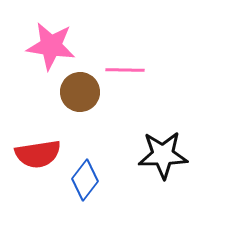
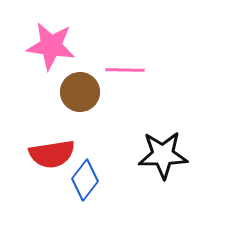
red semicircle: moved 14 px right
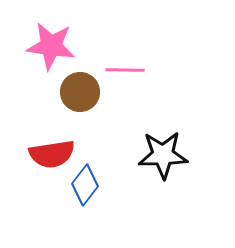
blue diamond: moved 5 px down
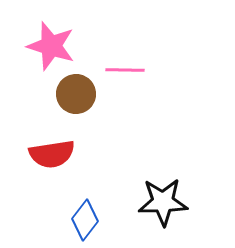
pink star: rotated 9 degrees clockwise
brown circle: moved 4 px left, 2 px down
black star: moved 47 px down
blue diamond: moved 35 px down
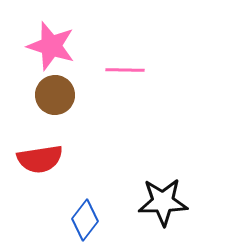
brown circle: moved 21 px left, 1 px down
red semicircle: moved 12 px left, 5 px down
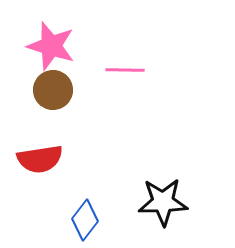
brown circle: moved 2 px left, 5 px up
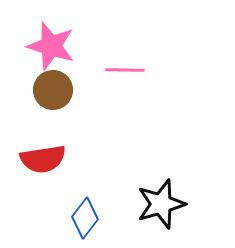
red semicircle: moved 3 px right
black star: moved 2 px left, 2 px down; rotated 15 degrees counterclockwise
blue diamond: moved 2 px up
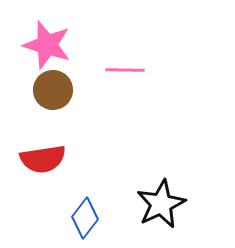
pink star: moved 4 px left, 1 px up
black star: rotated 9 degrees counterclockwise
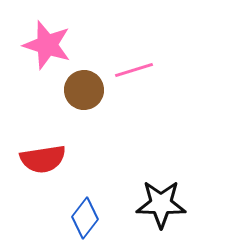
pink line: moved 9 px right; rotated 18 degrees counterclockwise
brown circle: moved 31 px right
black star: rotated 27 degrees clockwise
